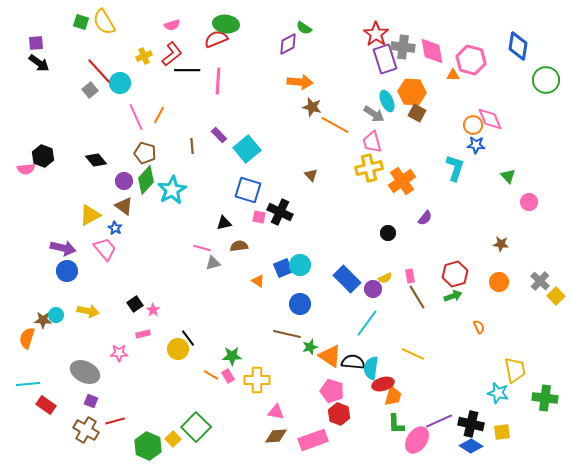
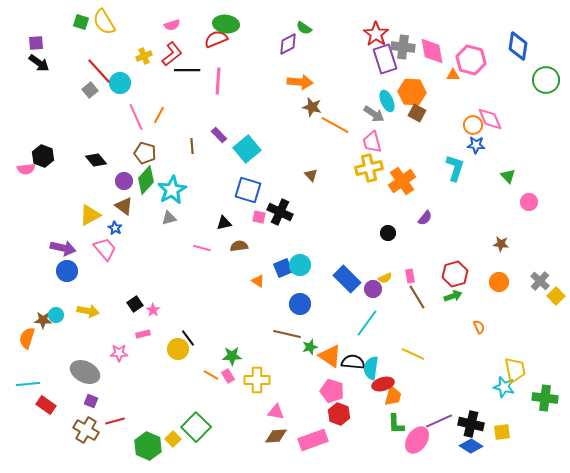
gray triangle at (213, 263): moved 44 px left, 45 px up
cyan star at (498, 393): moved 6 px right, 6 px up
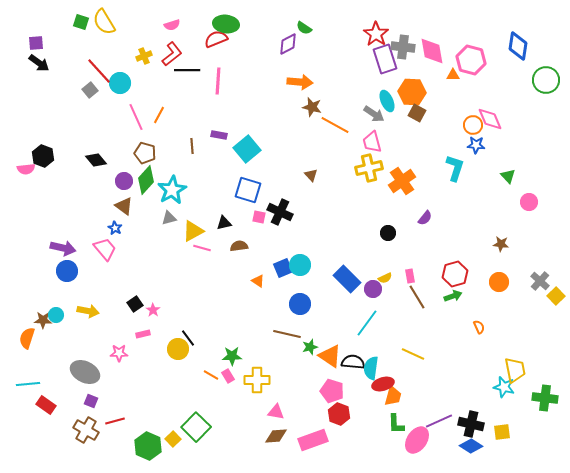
purple rectangle at (219, 135): rotated 35 degrees counterclockwise
yellow triangle at (90, 215): moved 103 px right, 16 px down
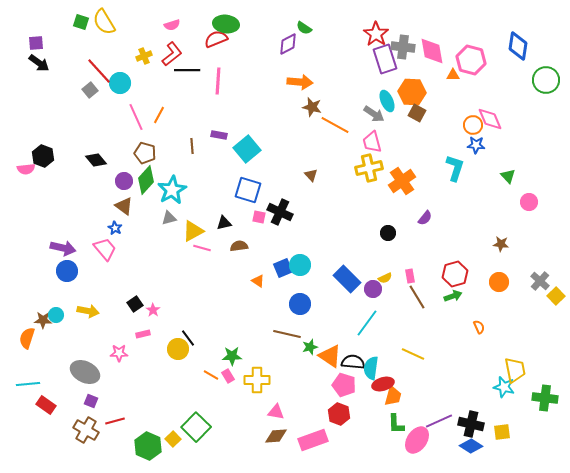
pink pentagon at (332, 391): moved 12 px right, 6 px up
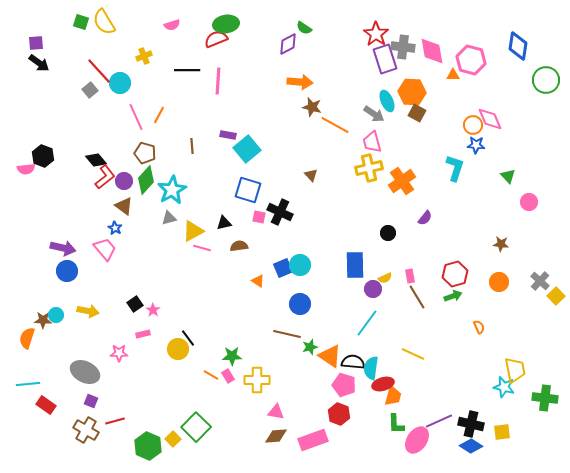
green ellipse at (226, 24): rotated 15 degrees counterclockwise
red L-shape at (172, 54): moved 67 px left, 123 px down
purple rectangle at (219, 135): moved 9 px right
blue rectangle at (347, 279): moved 8 px right, 14 px up; rotated 44 degrees clockwise
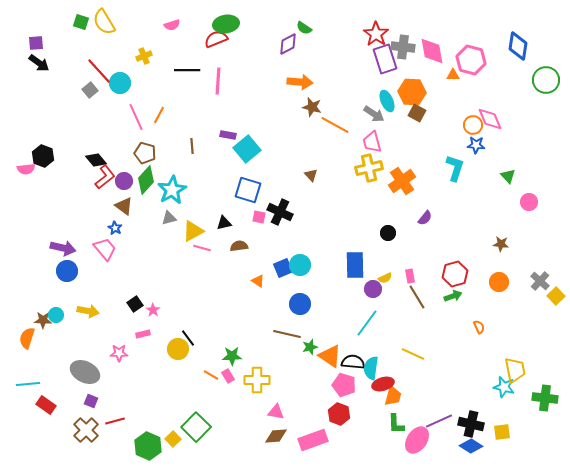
brown cross at (86, 430): rotated 15 degrees clockwise
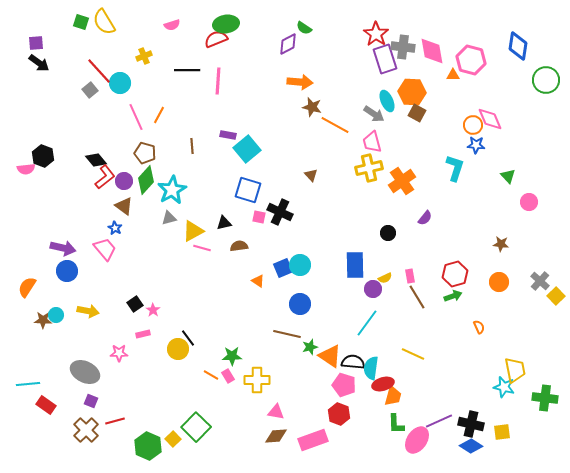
orange semicircle at (27, 338): moved 51 px up; rotated 15 degrees clockwise
